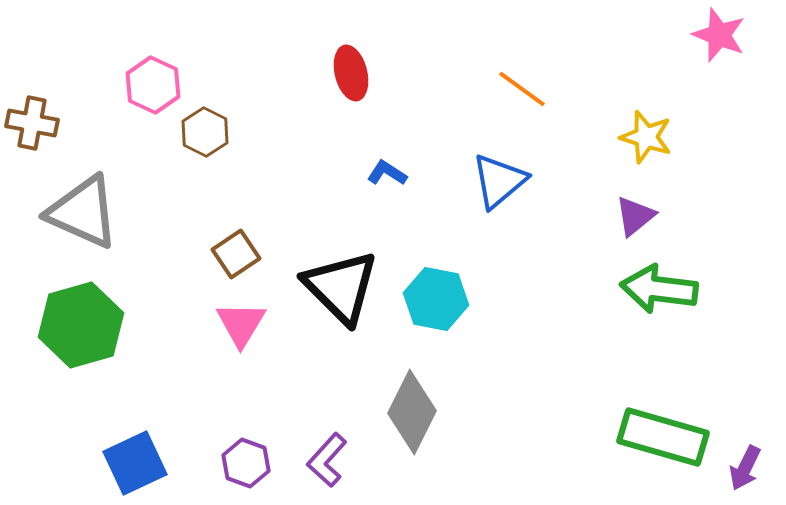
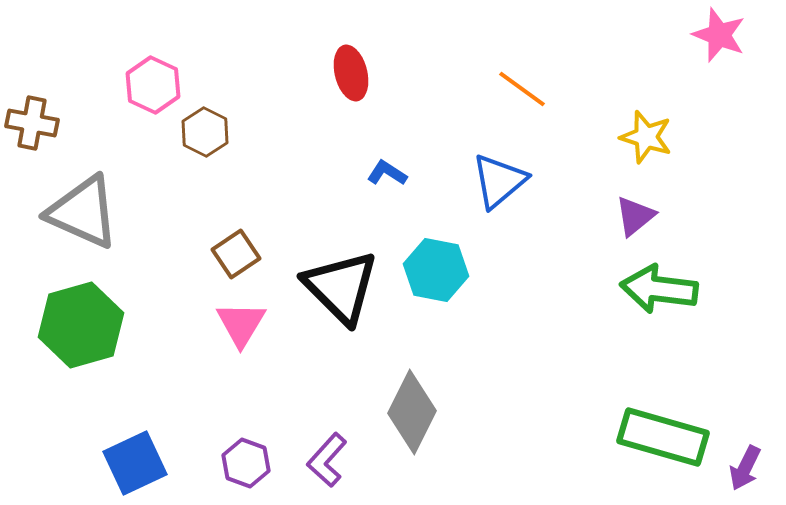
cyan hexagon: moved 29 px up
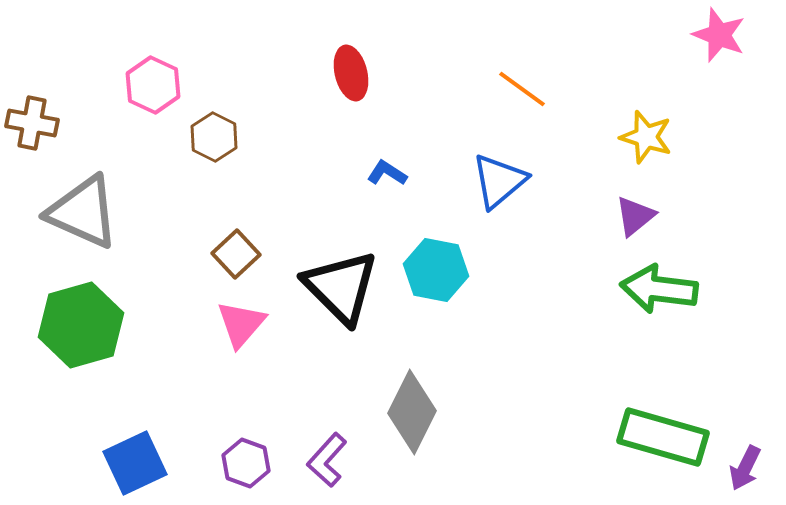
brown hexagon: moved 9 px right, 5 px down
brown square: rotated 9 degrees counterclockwise
pink triangle: rotated 10 degrees clockwise
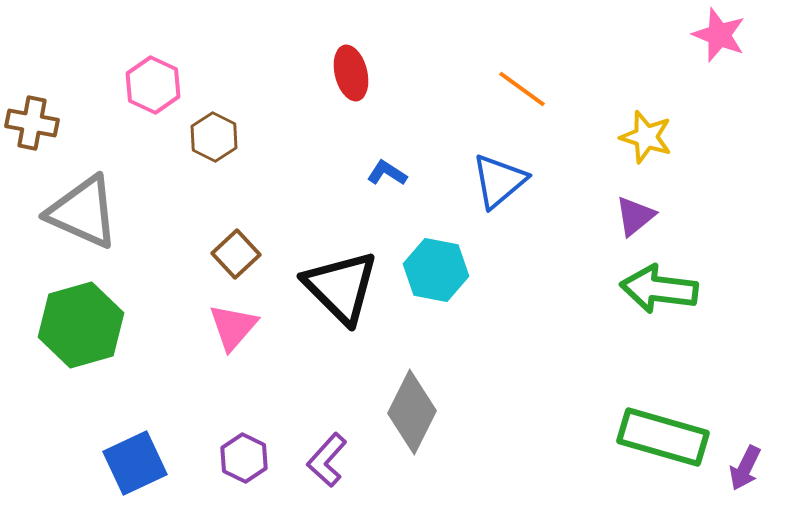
pink triangle: moved 8 px left, 3 px down
purple hexagon: moved 2 px left, 5 px up; rotated 6 degrees clockwise
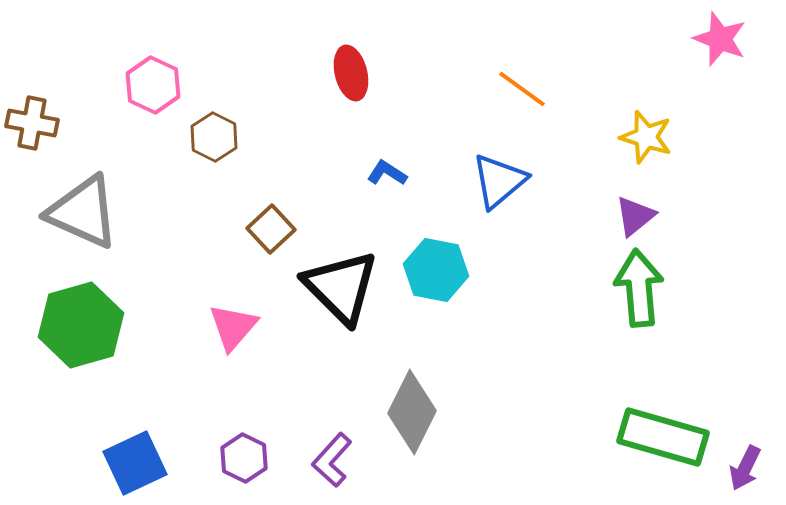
pink star: moved 1 px right, 4 px down
brown square: moved 35 px right, 25 px up
green arrow: moved 20 px left, 1 px up; rotated 78 degrees clockwise
purple L-shape: moved 5 px right
